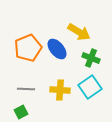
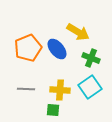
yellow arrow: moved 1 px left
green square: moved 32 px right, 2 px up; rotated 32 degrees clockwise
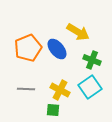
green cross: moved 1 px right, 2 px down
yellow cross: rotated 24 degrees clockwise
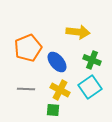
yellow arrow: rotated 25 degrees counterclockwise
blue ellipse: moved 13 px down
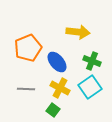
green cross: moved 1 px down
yellow cross: moved 2 px up
green square: rotated 32 degrees clockwise
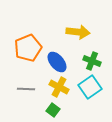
yellow cross: moved 1 px left, 1 px up
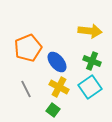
yellow arrow: moved 12 px right, 1 px up
gray line: rotated 60 degrees clockwise
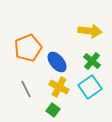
green cross: rotated 18 degrees clockwise
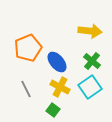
yellow cross: moved 1 px right
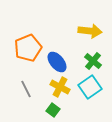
green cross: moved 1 px right
